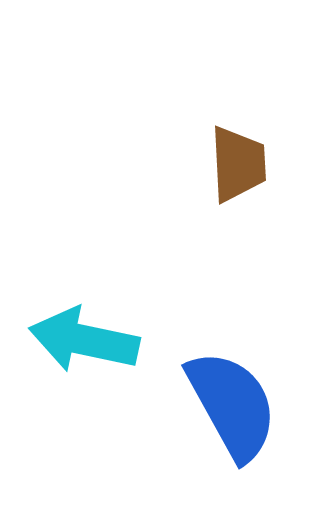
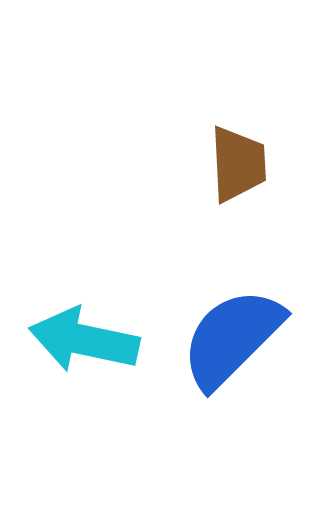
blue semicircle: moved 67 px up; rotated 106 degrees counterclockwise
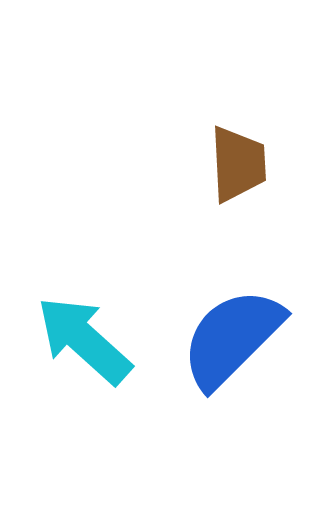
cyan arrow: rotated 30 degrees clockwise
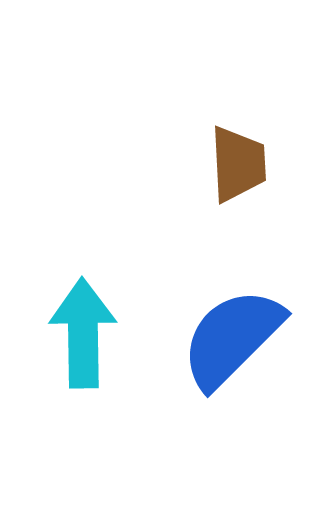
cyan arrow: moved 1 px left, 7 px up; rotated 47 degrees clockwise
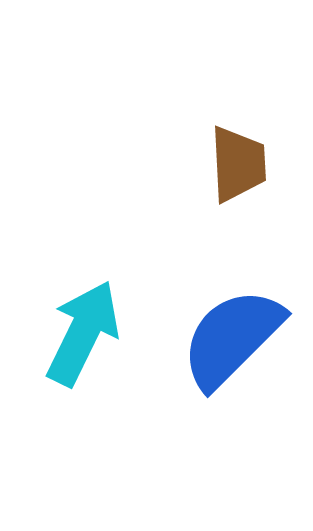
cyan arrow: rotated 27 degrees clockwise
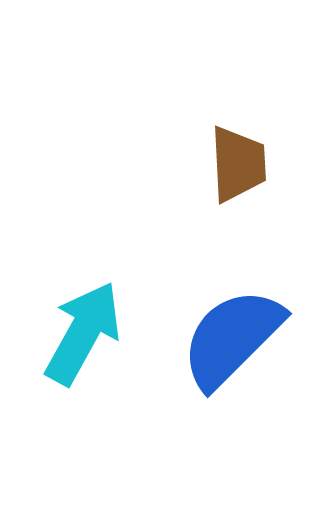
cyan arrow: rotated 3 degrees clockwise
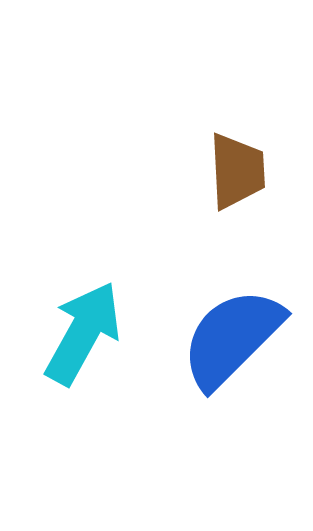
brown trapezoid: moved 1 px left, 7 px down
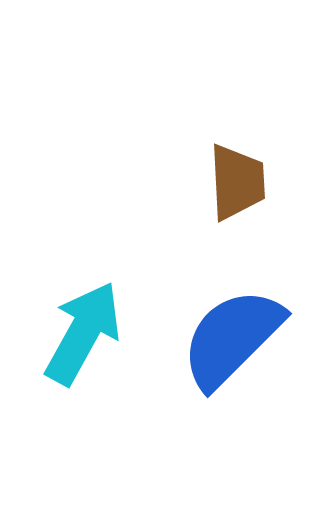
brown trapezoid: moved 11 px down
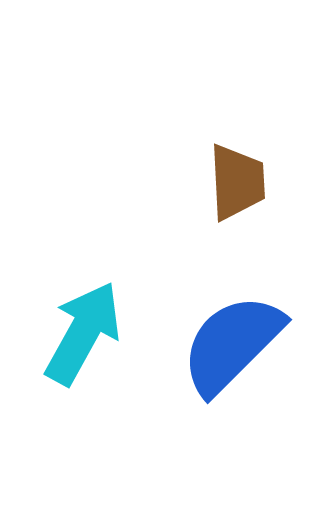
blue semicircle: moved 6 px down
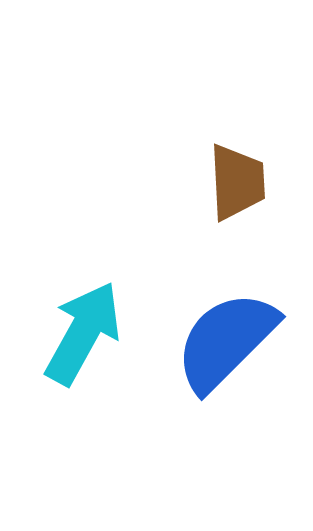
blue semicircle: moved 6 px left, 3 px up
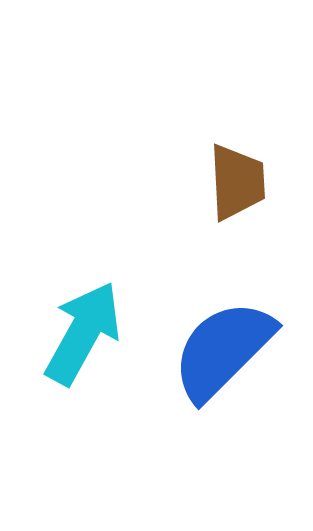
blue semicircle: moved 3 px left, 9 px down
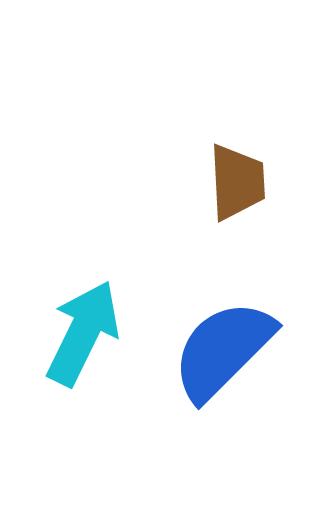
cyan arrow: rotated 3 degrees counterclockwise
